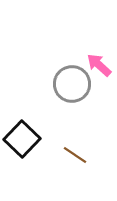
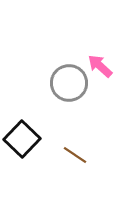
pink arrow: moved 1 px right, 1 px down
gray circle: moved 3 px left, 1 px up
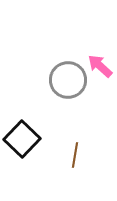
gray circle: moved 1 px left, 3 px up
brown line: rotated 65 degrees clockwise
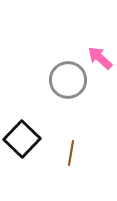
pink arrow: moved 8 px up
brown line: moved 4 px left, 2 px up
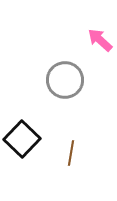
pink arrow: moved 18 px up
gray circle: moved 3 px left
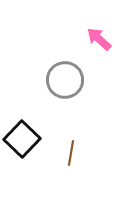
pink arrow: moved 1 px left, 1 px up
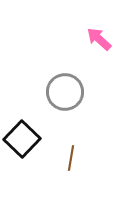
gray circle: moved 12 px down
brown line: moved 5 px down
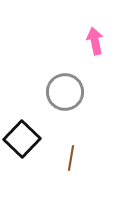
pink arrow: moved 4 px left, 2 px down; rotated 36 degrees clockwise
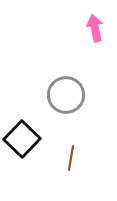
pink arrow: moved 13 px up
gray circle: moved 1 px right, 3 px down
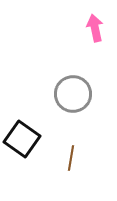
gray circle: moved 7 px right, 1 px up
black square: rotated 9 degrees counterclockwise
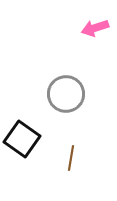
pink arrow: rotated 96 degrees counterclockwise
gray circle: moved 7 px left
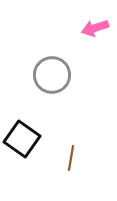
gray circle: moved 14 px left, 19 px up
